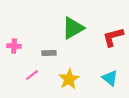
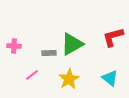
green triangle: moved 1 px left, 16 px down
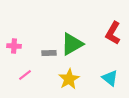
red L-shape: moved 4 px up; rotated 45 degrees counterclockwise
pink line: moved 7 px left
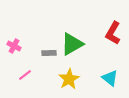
pink cross: rotated 24 degrees clockwise
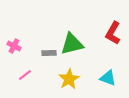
green triangle: rotated 15 degrees clockwise
cyan triangle: moved 2 px left; rotated 18 degrees counterclockwise
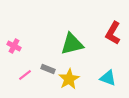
gray rectangle: moved 1 px left, 16 px down; rotated 24 degrees clockwise
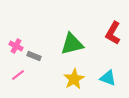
pink cross: moved 2 px right
gray rectangle: moved 14 px left, 13 px up
pink line: moved 7 px left
yellow star: moved 5 px right
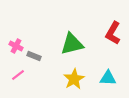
cyan triangle: rotated 18 degrees counterclockwise
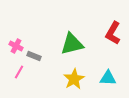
pink line: moved 1 px right, 3 px up; rotated 24 degrees counterclockwise
